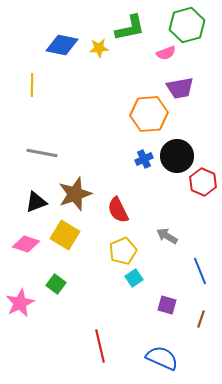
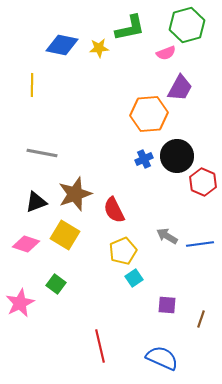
purple trapezoid: rotated 52 degrees counterclockwise
red semicircle: moved 4 px left
blue line: moved 27 px up; rotated 76 degrees counterclockwise
purple square: rotated 12 degrees counterclockwise
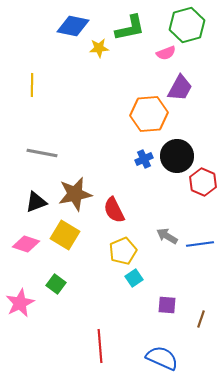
blue diamond: moved 11 px right, 19 px up
brown star: rotated 8 degrees clockwise
red line: rotated 8 degrees clockwise
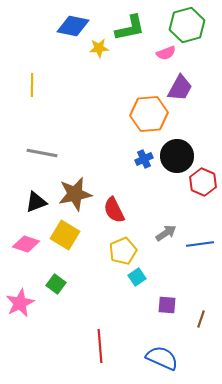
gray arrow: moved 1 px left, 3 px up; rotated 115 degrees clockwise
cyan square: moved 3 px right, 1 px up
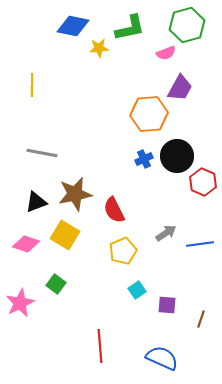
cyan square: moved 13 px down
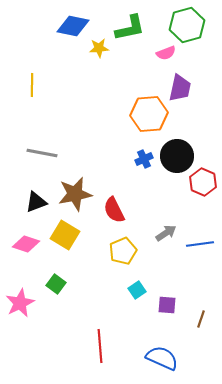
purple trapezoid: rotated 16 degrees counterclockwise
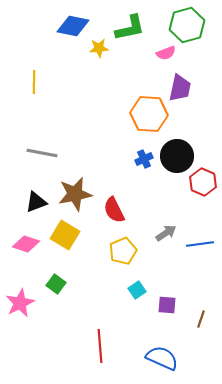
yellow line: moved 2 px right, 3 px up
orange hexagon: rotated 9 degrees clockwise
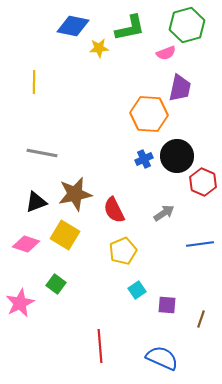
gray arrow: moved 2 px left, 20 px up
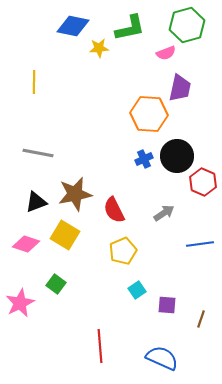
gray line: moved 4 px left
